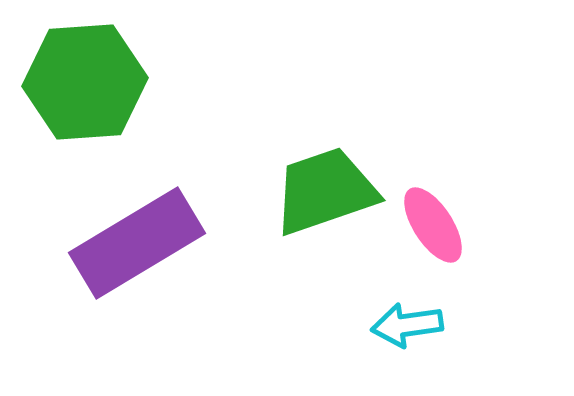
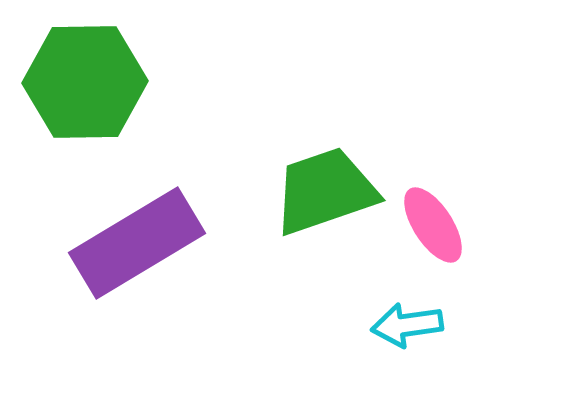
green hexagon: rotated 3 degrees clockwise
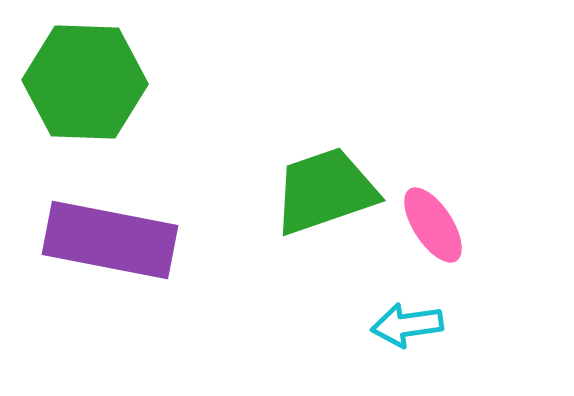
green hexagon: rotated 3 degrees clockwise
purple rectangle: moved 27 px left, 3 px up; rotated 42 degrees clockwise
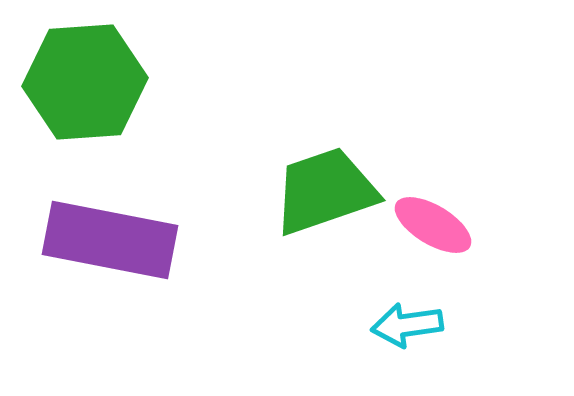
green hexagon: rotated 6 degrees counterclockwise
pink ellipse: rotated 26 degrees counterclockwise
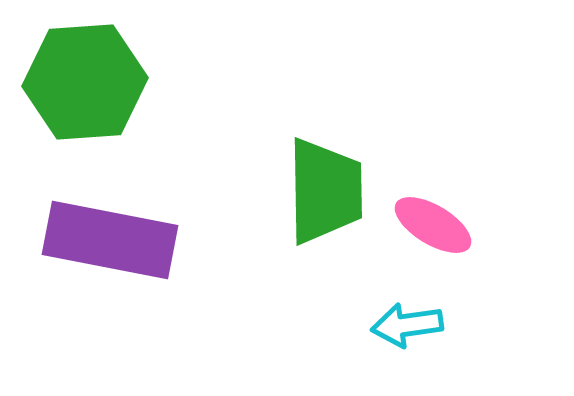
green trapezoid: rotated 108 degrees clockwise
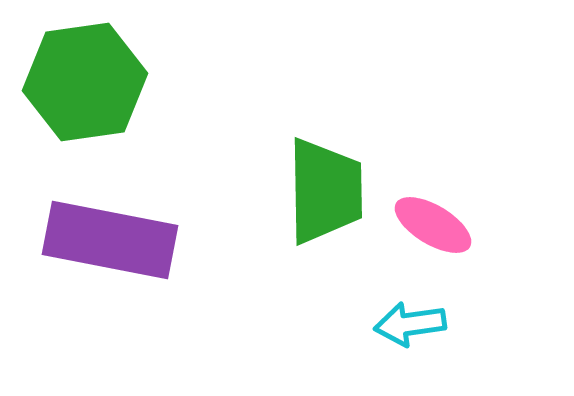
green hexagon: rotated 4 degrees counterclockwise
cyan arrow: moved 3 px right, 1 px up
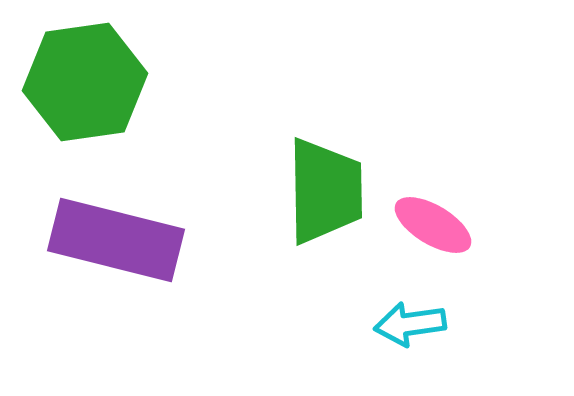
purple rectangle: moved 6 px right; rotated 3 degrees clockwise
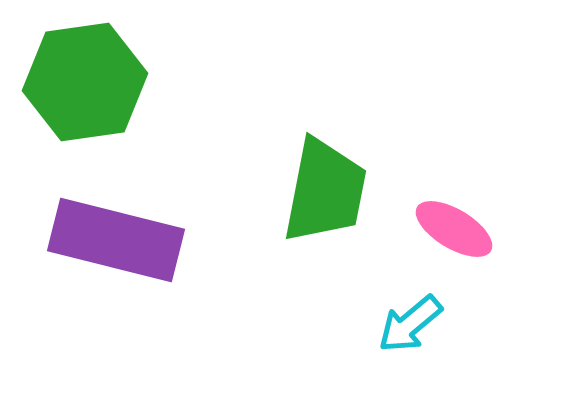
green trapezoid: rotated 12 degrees clockwise
pink ellipse: moved 21 px right, 4 px down
cyan arrow: rotated 32 degrees counterclockwise
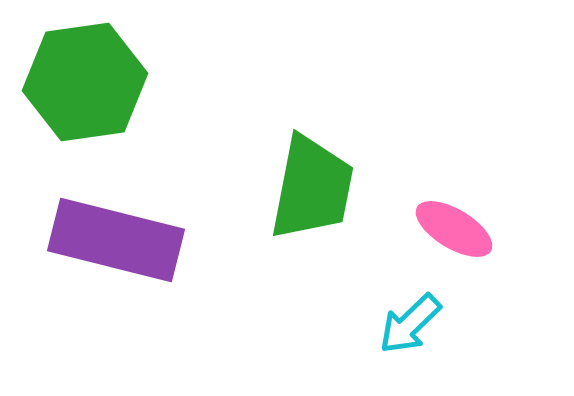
green trapezoid: moved 13 px left, 3 px up
cyan arrow: rotated 4 degrees counterclockwise
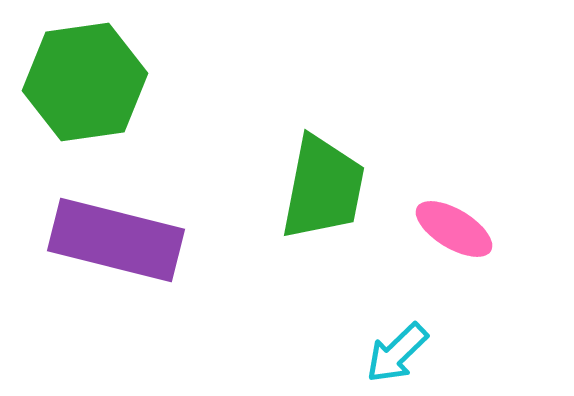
green trapezoid: moved 11 px right
cyan arrow: moved 13 px left, 29 px down
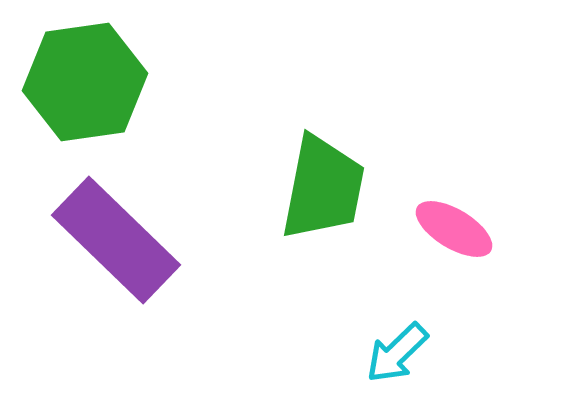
purple rectangle: rotated 30 degrees clockwise
